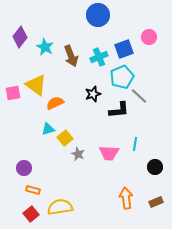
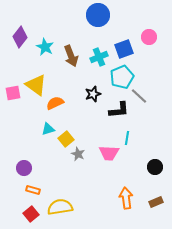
yellow square: moved 1 px right, 1 px down
cyan line: moved 8 px left, 6 px up
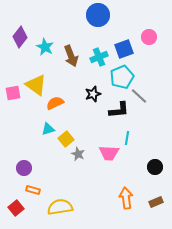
red square: moved 15 px left, 6 px up
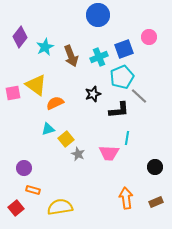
cyan star: rotated 18 degrees clockwise
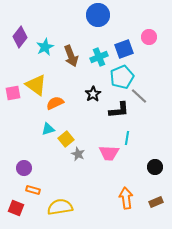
black star: rotated 14 degrees counterclockwise
red square: rotated 28 degrees counterclockwise
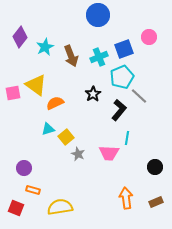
black L-shape: rotated 45 degrees counterclockwise
yellow square: moved 2 px up
